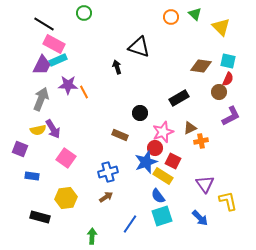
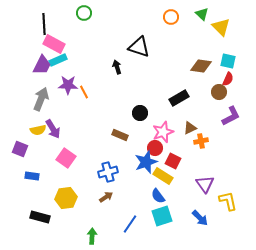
green triangle at (195, 14): moved 7 px right
black line at (44, 24): rotated 55 degrees clockwise
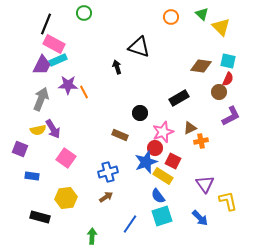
black line at (44, 24): moved 2 px right; rotated 25 degrees clockwise
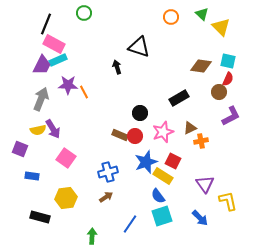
red circle at (155, 148): moved 20 px left, 12 px up
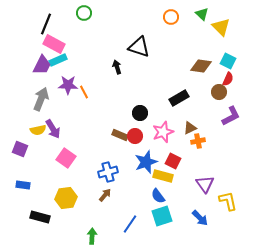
cyan square at (228, 61): rotated 14 degrees clockwise
orange cross at (201, 141): moved 3 px left
blue rectangle at (32, 176): moved 9 px left, 9 px down
yellow rectangle at (163, 176): rotated 18 degrees counterclockwise
brown arrow at (106, 197): moved 1 px left, 2 px up; rotated 16 degrees counterclockwise
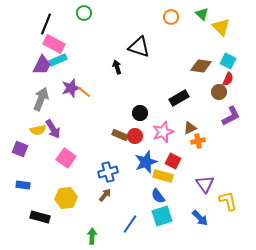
purple star at (68, 85): moved 3 px right, 3 px down; rotated 18 degrees counterclockwise
orange line at (84, 92): rotated 24 degrees counterclockwise
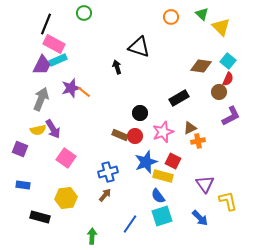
cyan square at (228, 61): rotated 14 degrees clockwise
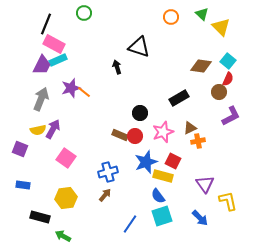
purple arrow at (53, 129): rotated 120 degrees counterclockwise
green arrow at (92, 236): moved 29 px left; rotated 63 degrees counterclockwise
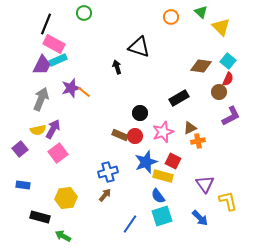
green triangle at (202, 14): moved 1 px left, 2 px up
purple square at (20, 149): rotated 28 degrees clockwise
pink square at (66, 158): moved 8 px left, 5 px up; rotated 18 degrees clockwise
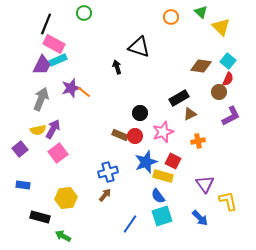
brown triangle at (190, 128): moved 14 px up
